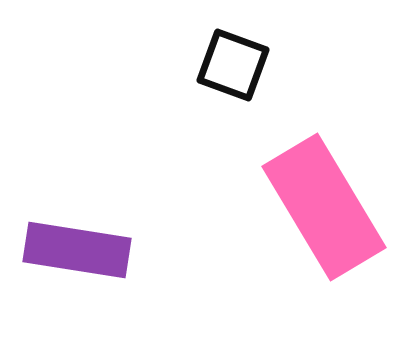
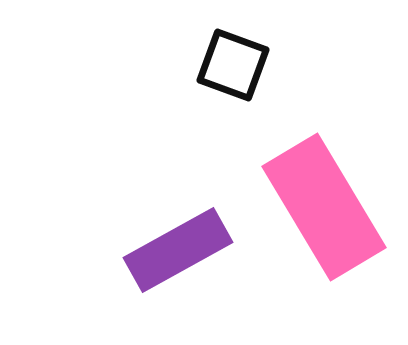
purple rectangle: moved 101 px right; rotated 38 degrees counterclockwise
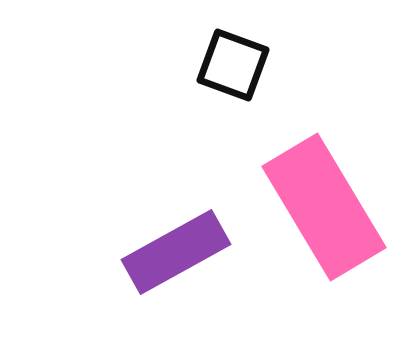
purple rectangle: moved 2 px left, 2 px down
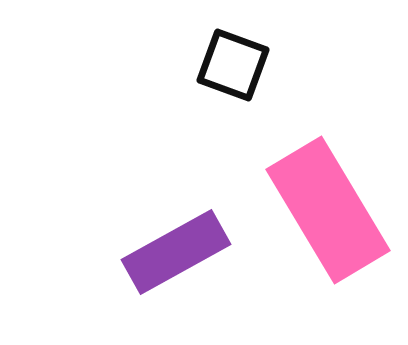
pink rectangle: moved 4 px right, 3 px down
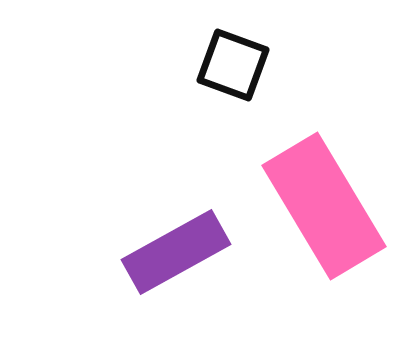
pink rectangle: moved 4 px left, 4 px up
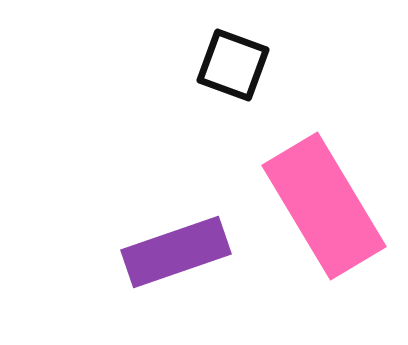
purple rectangle: rotated 10 degrees clockwise
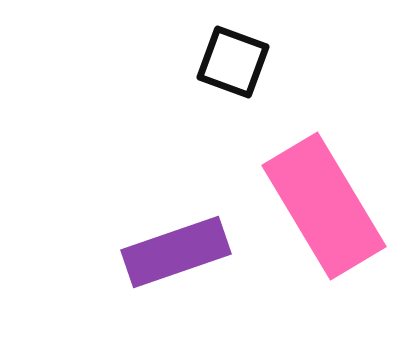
black square: moved 3 px up
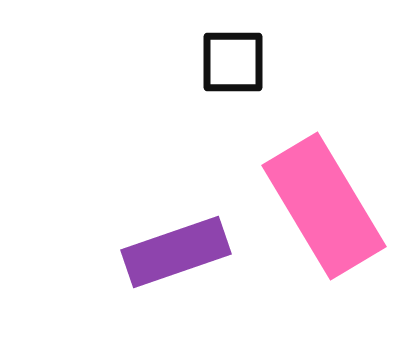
black square: rotated 20 degrees counterclockwise
